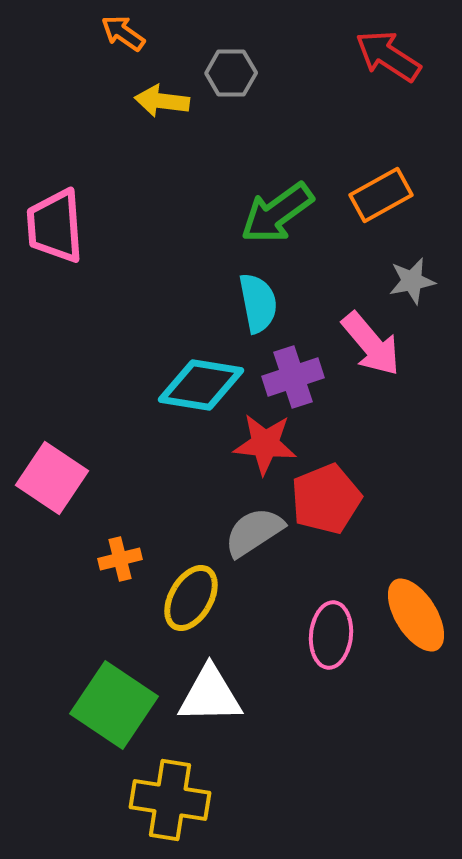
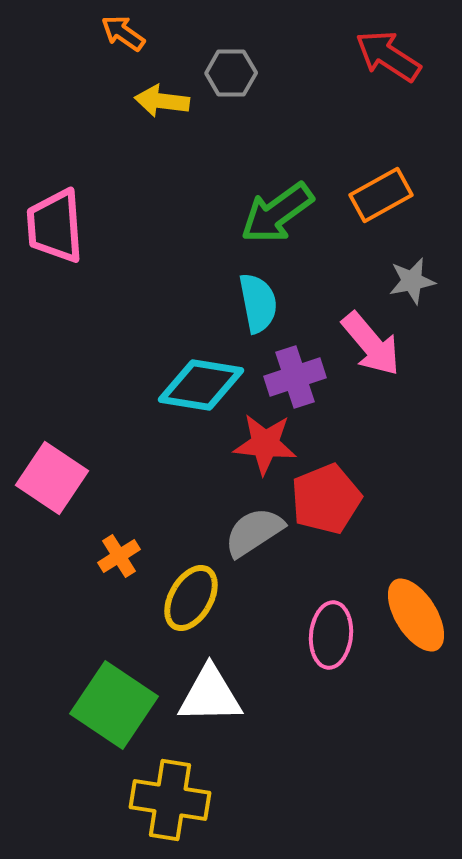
purple cross: moved 2 px right
orange cross: moved 1 px left, 3 px up; rotated 18 degrees counterclockwise
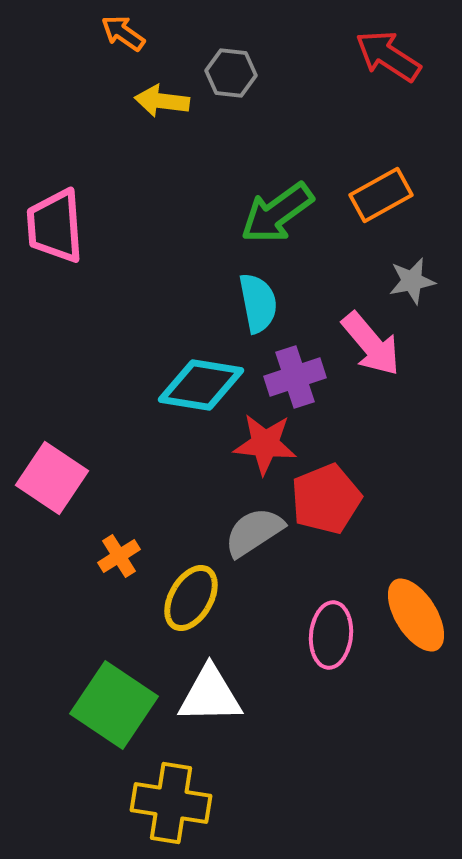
gray hexagon: rotated 6 degrees clockwise
yellow cross: moved 1 px right, 3 px down
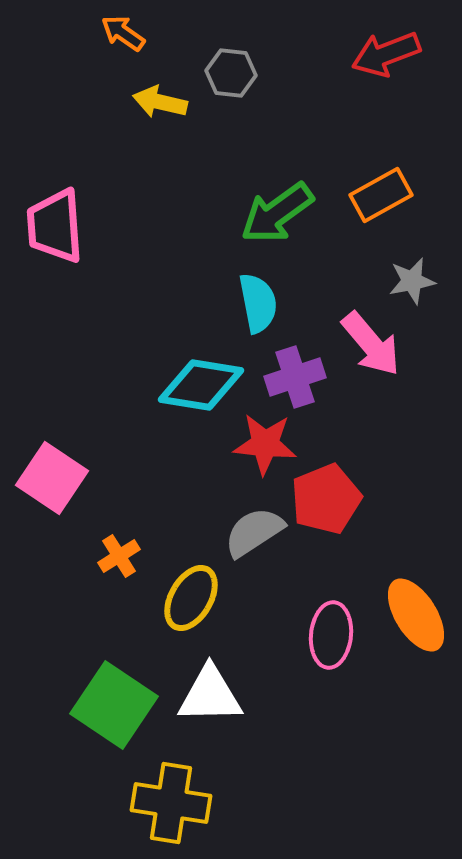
red arrow: moved 2 px left, 2 px up; rotated 54 degrees counterclockwise
yellow arrow: moved 2 px left, 1 px down; rotated 6 degrees clockwise
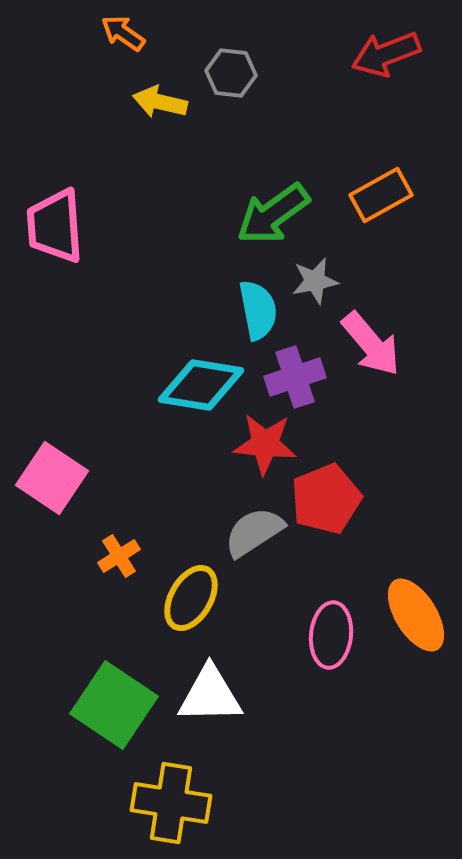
green arrow: moved 4 px left, 1 px down
gray star: moved 97 px left
cyan semicircle: moved 7 px down
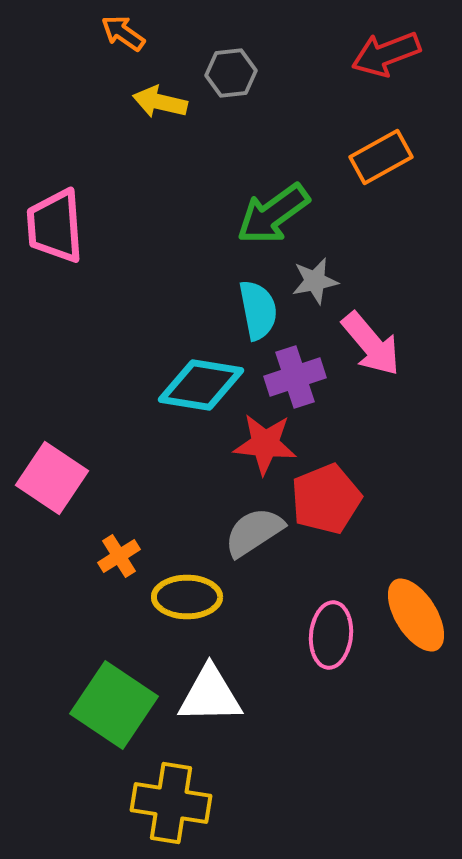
gray hexagon: rotated 12 degrees counterclockwise
orange rectangle: moved 38 px up
yellow ellipse: moved 4 px left, 1 px up; rotated 60 degrees clockwise
